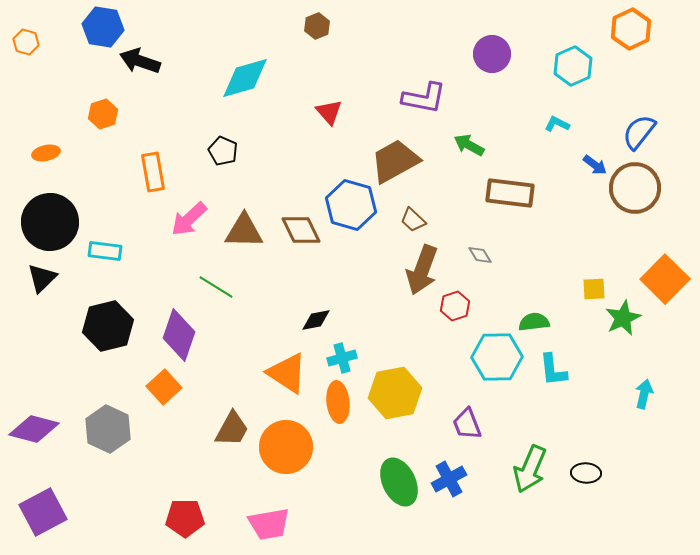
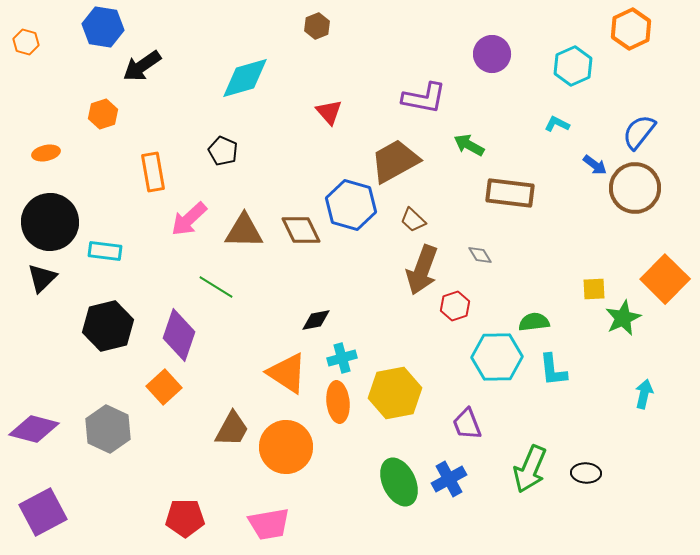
black arrow at (140, 61): moved 2 px right, 5 px down; rotated 54 degrees counterclockwise
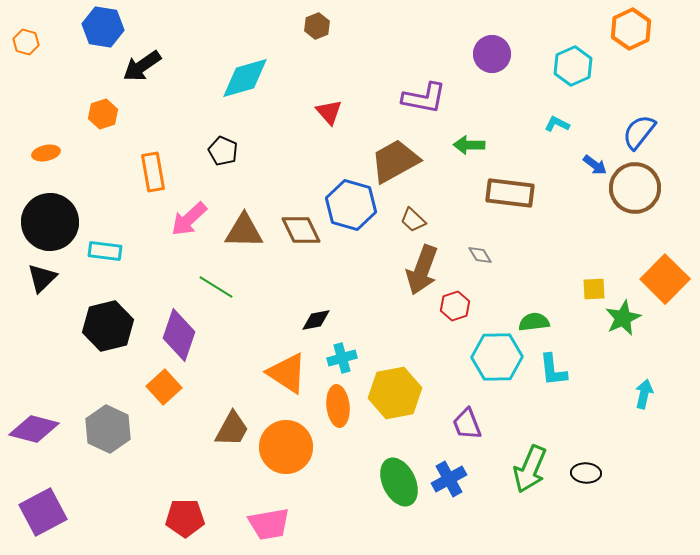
green arrow at (469, 145): rotated 28 degrees counterclockwise
orange ellipse at (338, 402): moved 4 px down
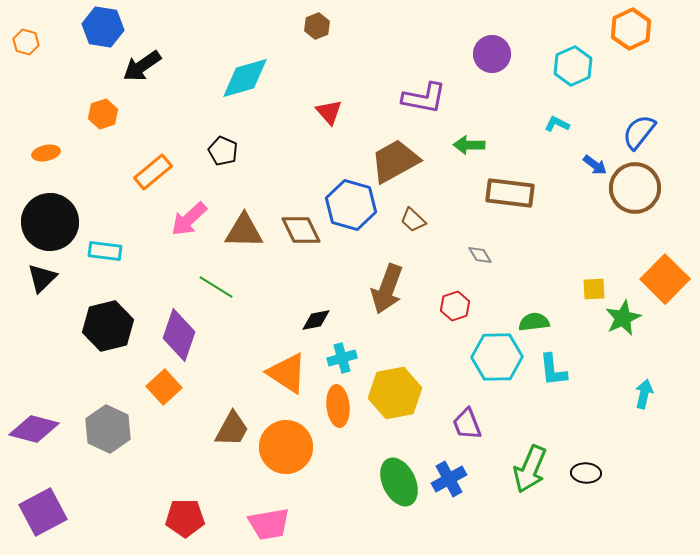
orange rectangle at (153, 172): rotated 60 degrees clockwise
brown arrow at (422, 270): moved 35 px left, 19 px down
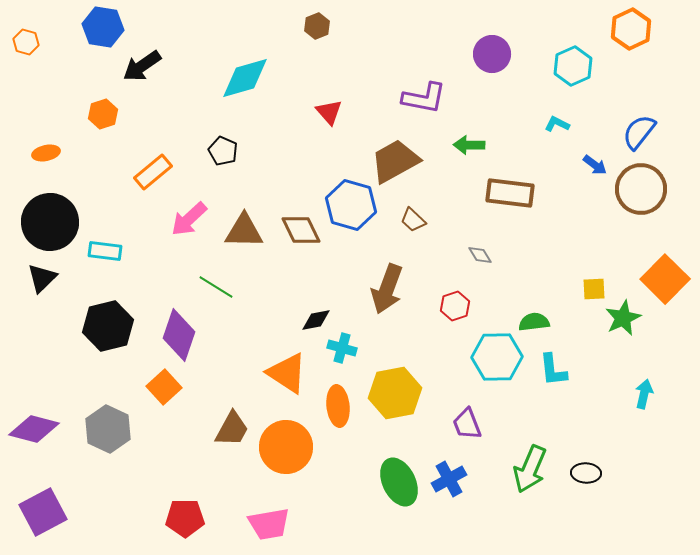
brown circle at (635, 188): moved 6 px right, 1 px down
cyan cross at (342, 358): moved 10 px up; rotated 32 degrees clockwise
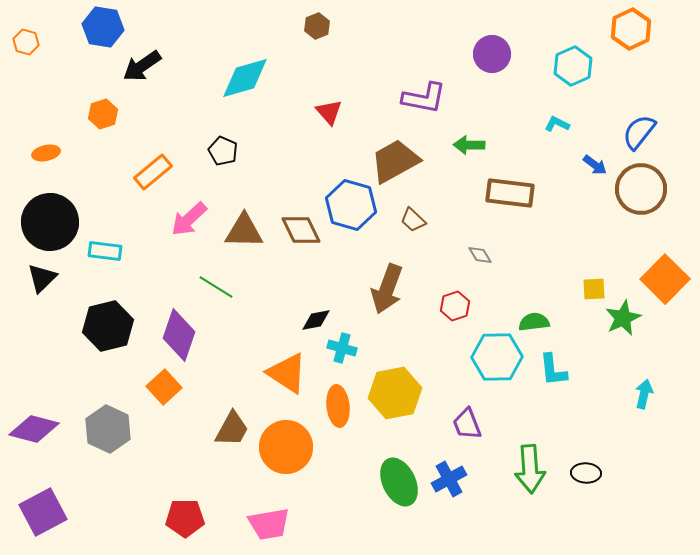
green arrow at (530, 469): rotated 27 degrees counterclockwise
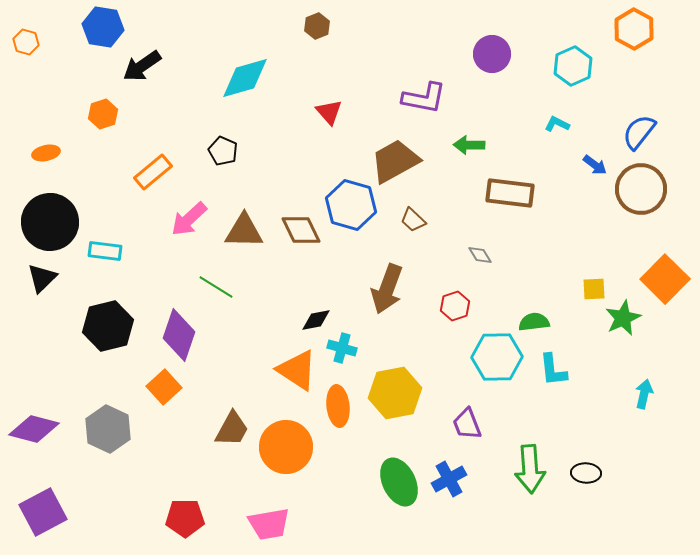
orange hexagon at (631, 29): moved 3 px right; rotated 6 degrees counterclockwise
orange triangle at (287, 373): moved 10 px right, 3 px up
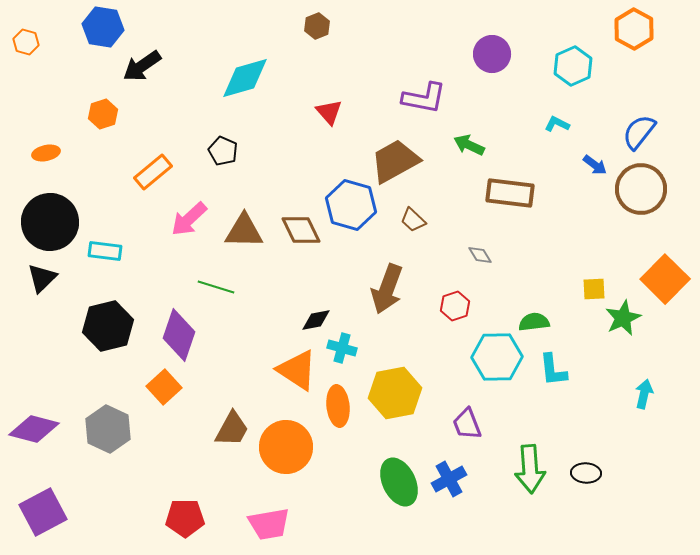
green arrow at (469, 145): rotated 24 degrees clockwise
green line at (216, 287): rotated 15 degrees counterclockwise
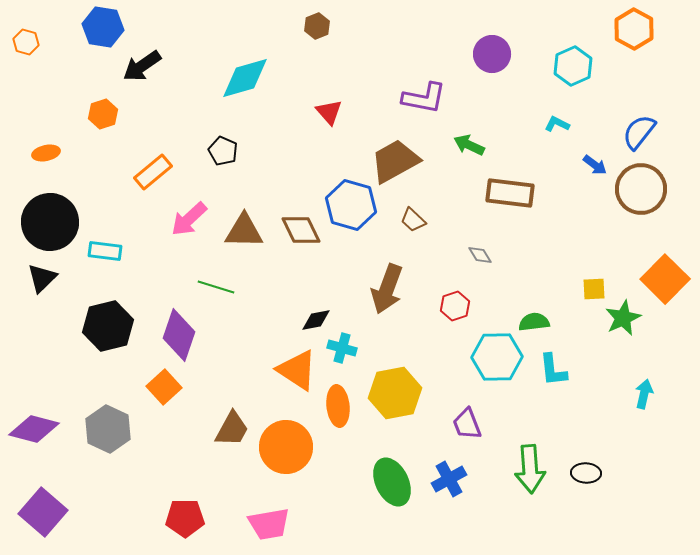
green ellipse at (399, 482): moved 7 px left
purple square at (43, 512): rotated 21 degrees counterclockwise
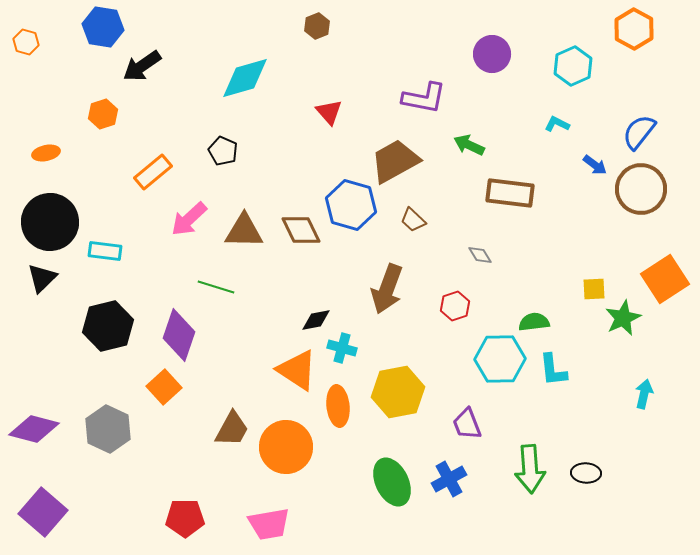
orange square at (665, 279): rotated 12 degrees clockwise
cyan hexagon at (497, 357): moved 3 px right, 2 px down
yellow hexagon at (395, 393): moved 3 px right, 1 px up
